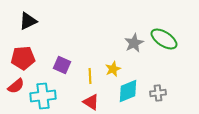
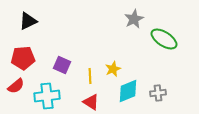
gray star: moved 24 px up
cyan cross: moved 4 px right
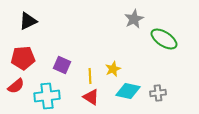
cyan diamond: rotated 35 degrees clockwise
red triangle: moved 5 px up
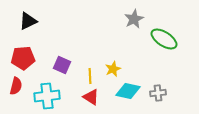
red semicircle: rotated 36 degrees counterclockwise
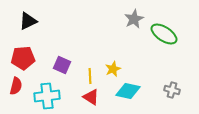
green ellipse: moved 5 px up
gray cross: moved 14 px right, 3 px up; rotated 21 degrees clockwise
